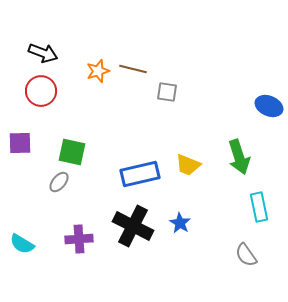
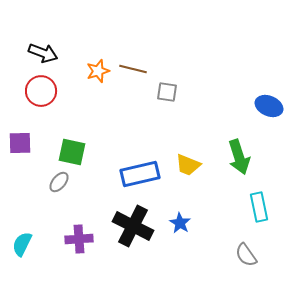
cyan semicircle: rotated 85 degrees clockwise
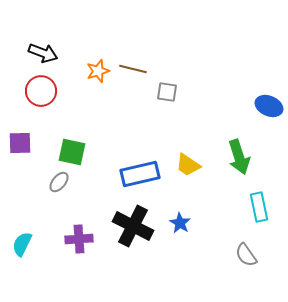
yellow trapezoid: rotated 12 degrees clockwise
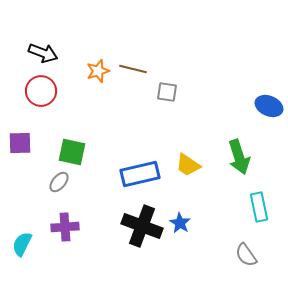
black cross: moved 9 px right; rotated 6 degrees counterclockwise
purple cross: moved 14 px left, 12 px up
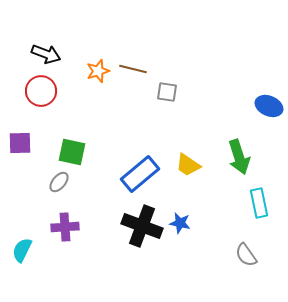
black arrow: moved 3 px right, 1 px down
blue rectangle: rotated 27 degrees counterclockwise
cyan rectangle: moved 4 px up
blue star: rotated 20 degrees counterclockwise
cyan semicircle: moved 6 px down
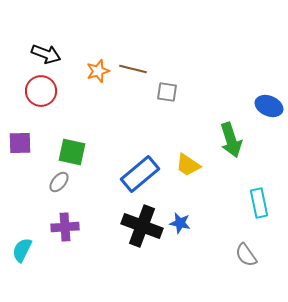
green arrow: moved 8 px left, 17 px up
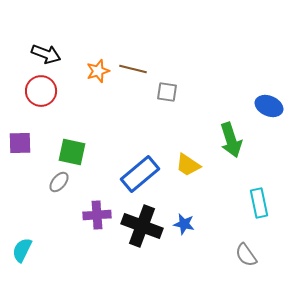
blue star: moved 4 px right, 1 px down
purple cross: moved 32 px right, 12 px up
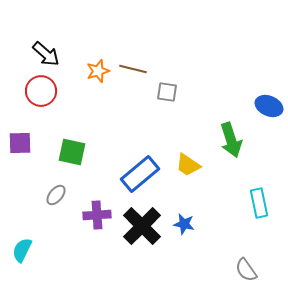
black arrow: rotated 20 degrees clockwise
gray ellipse: moved 3 px left, 13 px down
black cross: rotated 24 degrees clockwise
gray semicircle: moved 15 px down
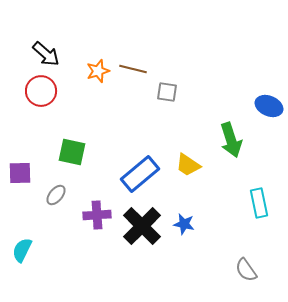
purple square: moved 30 px down
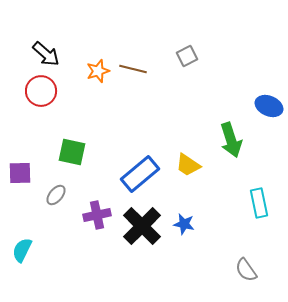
gray square: moved 20 px right, 36 px up; rotated 35 degrees counterclockwise
purple cross: rotated 8 degrees counterclockwise
